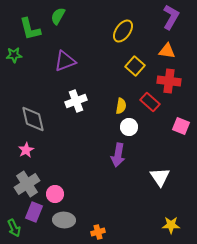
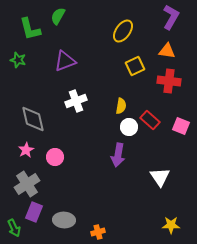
green star: moved 4 px right, 5 px down; rotated 21 degrees clockwise
yellow square: rotated 24 degrees clockwise
red rectangle: moved 18 px down
pink circle: moved 37 px up
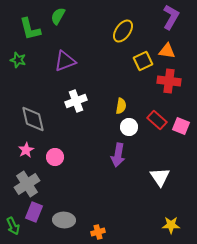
yellow square: moved 8 px right, 5 px up
red rectangle: moved 7 px right
green arrow: moved 1 px left, 2 px up
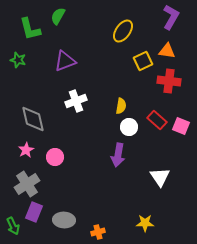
yellow star: moved 26 px left, 2 px up
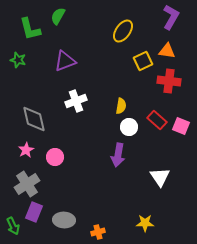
gray diamond: moved 1 px right
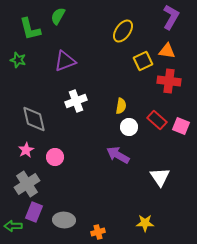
purple arrow: rotated 110 degrees clockwise
green arrow: rotated 114 degrees clockwise
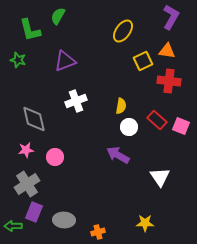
green L-shape: moved 1 px down
pink star: rotated 21 degrees clockwise
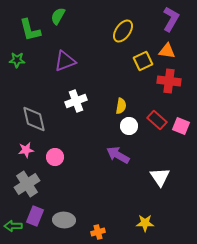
purple L-shape: moved 2 px down
green star: moved 1 px left; rotated 14 degrees counterclockwise
white circle: moved 1 px up
purple rectangle: moved 1 px right, 4 px down
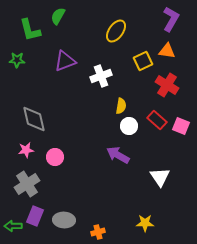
yellow ellipse: moved 7 px left
red cross: moved 2 px left, 4 px down; rotated 25 degrees clockwise
white cross: moved 25 px right, 25 px up
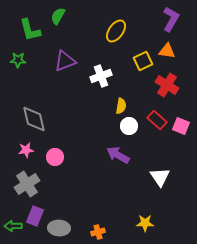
green star: moved 1 px right
gray ellipse: moved 5 px left, 8 px down
